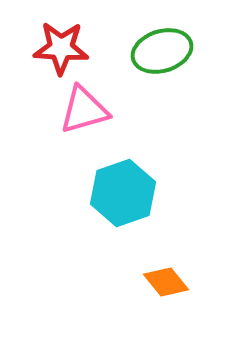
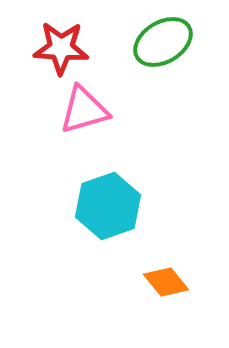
green ellipse: moved 1 px right, 9 px up; rotated 14 degrees counterclockwise
cyan hexagon: moved 15 px left, 13 px down
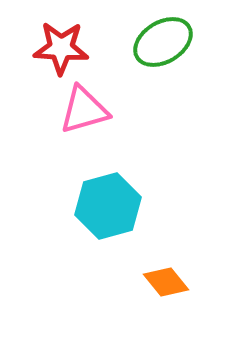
cyan hexagon: rotated 4 degrees clockwise
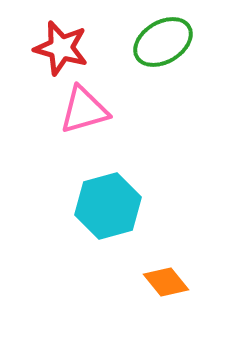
red star: rotated 12 degrees clockwise
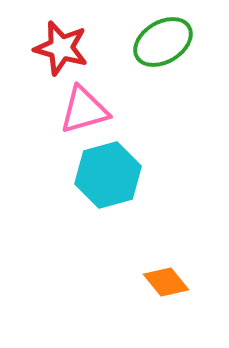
cyan hexagon: moved 31 px up
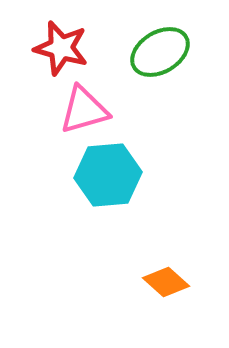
green ellipse: moved 3 px left, 10 px down
cyan hexagon: rotated 10 degrees clockwise
orange diamond: rotated 9 degrees counterclockwise
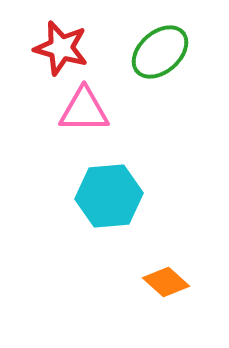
green ellipse: rotated 10 degrees counterclockwise
pink triangle: rotated 16 degrees clockwise
cyan hexagon: moved 1 px right, 21 px down
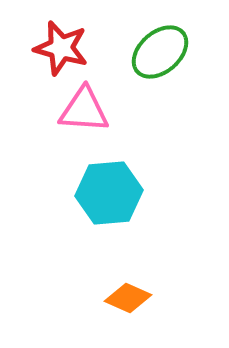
pink triangle: rotated 4 degrees clockwise
cyan hexagon: moved 3 px up
orange diamond: moved 38 px left, 16 px down; rotated 18 degrees counterclockwise
